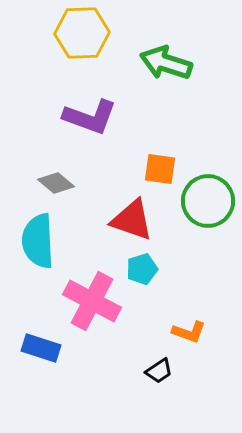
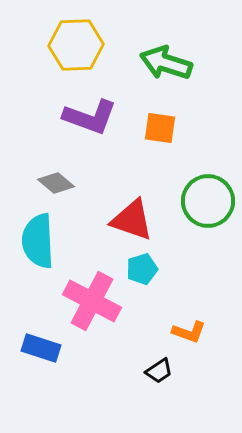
yellow hexagon: moved 6 px left, 12 px down
orange square: moved 41 px up
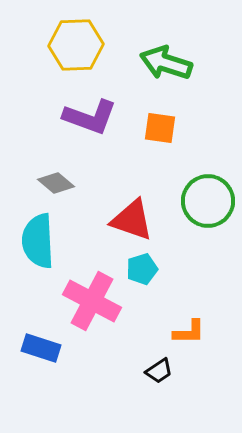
orange L-shape: rotated 20 degrees counterclockwise
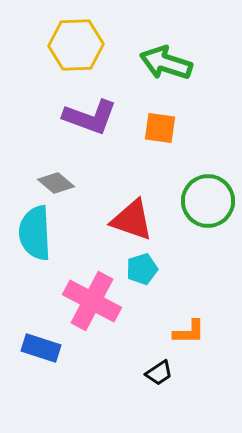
cyan semicircle: moved 3 px left, 8 px up
black trapezoid: moved 2 px down
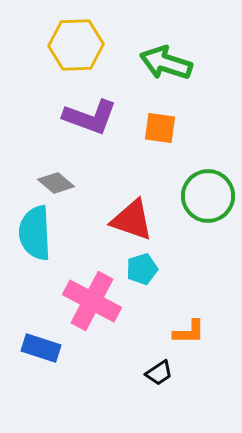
green circle: moved 5 px up
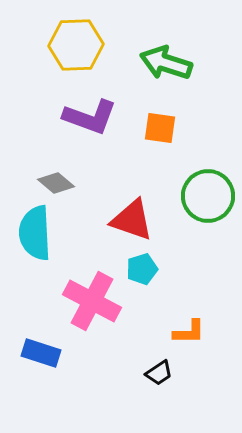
blue rectangle: moved 5 px down
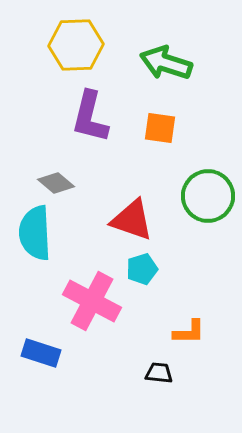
purple L-shape: rotated 84 degrees clockwise
black trapezoid: rotated 140 degrees counterclockwise
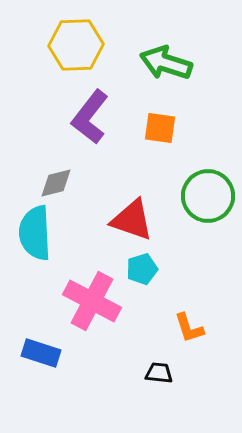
purple L-shape: rotated 24 degrees clockwise
gray diamond: rotated 54 degrees counterclockwise
orange L-shape: moved 4 px up; rotated 72 degrees clockwise
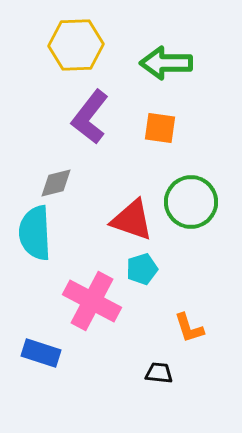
green arrow: rotated 18 degrees counterclockwise
green circle: moved 17 px left, 6 px down
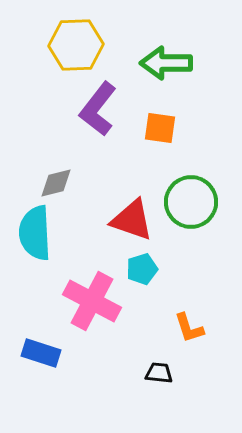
purple L-shape: moved 8 px right, 8 px up
